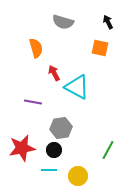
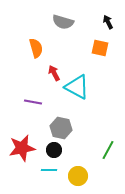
gray hexagon: rotated 20 degrees clockwise
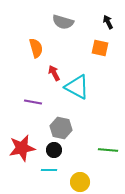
green line: rotated 66 degrees clockwise
yellow circle: moved 2 px right, 6 px down
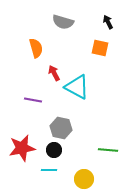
purple line: moved 2 px up
yellow circle: moved 4 px right, 3 px up
